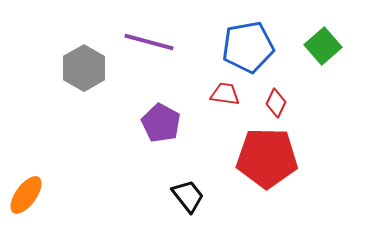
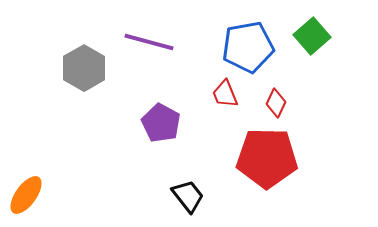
green square: moved 11 px left, 10 px up
red trapezoid: rotated 120 degrees counterclockwise
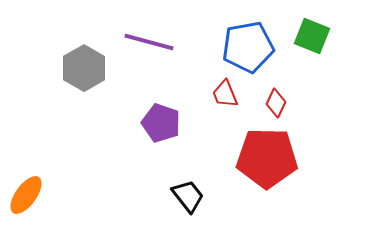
green square: rotated 27 degrees counterclockwise
purple pentagon: rotated 9 degrees counterclockwise
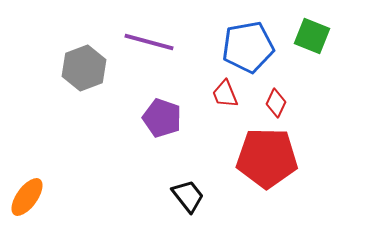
gray hexagon: rotated 9 degrees clockwise
purple pentagon: moved 1 px right, 5 px up
orange ellipse: moved 1 px right, 2 px down
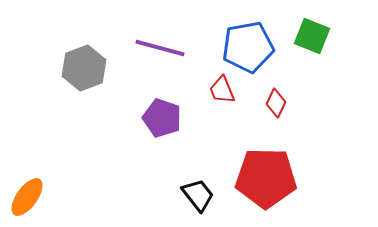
purple line: moved 11 px right, 6 px down
red trapezoid: moved 3 px left, 4 px up
red pentagon: moved 1 px left, 20 px down
black trapezoid: moved 10 px right, 1 px up
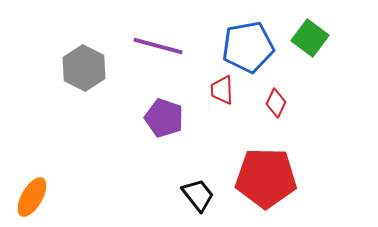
green square: moved 2 px left, 2 px down; rotated 15 degrees clockwise
purple line: moved 2 px left, 2 px up
gray hexagon: rotated 12 degrees counterclockwise
red trapezoid: rotated 20 degrees clockwise
purple pentagon: moved 2 px right
orange ellipse: moved 5 px right; rotated 6 degrees counterclockwise
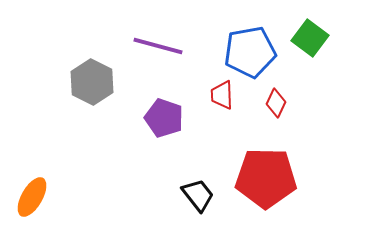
blue pentagon: moved 2 px right, 5 px down
gray hexagon: moved 8 px right, 14 px down
red trapezoid: moved 5 px down
